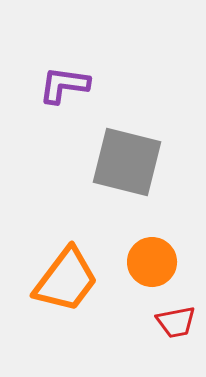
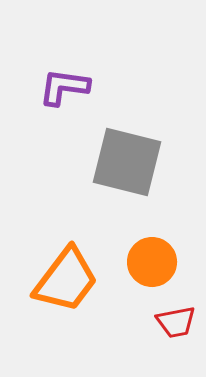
purple L-shape: moved 2 px down
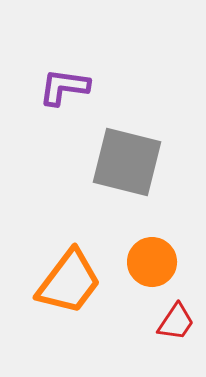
orange trapezoid: moved 3 px right, 2 px down
red trapezoid: rotated 45 degrees counterclockwise
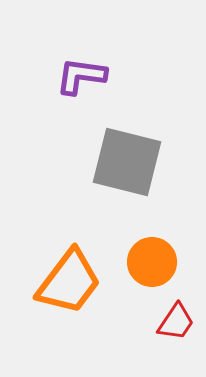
purple L-shape: moved 17 px right, 11 px up
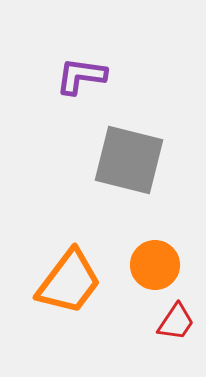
gray square: moved 2 px right, 2 px up
orange circle: moved 3 px right, 3 px down
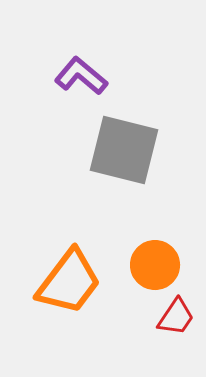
purple L-shape: rotated 32 degrees clockwise
gray square: moved 5 px left, 10 px up
red trapezoid: moved 5 px up
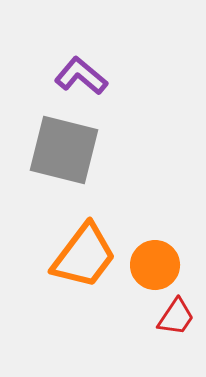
gray square: moved 60 px left
orange trapezoid: moved 15 px right, 26 px up
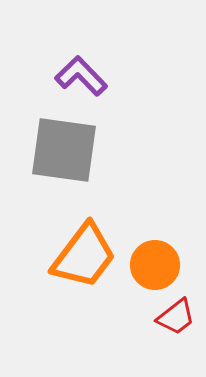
purple L-shape: rotated 6 degrees clockwise
gray square: rotated 6 degrees counterclockwise
red trapezoid: rotated 18 degrees clockwise
